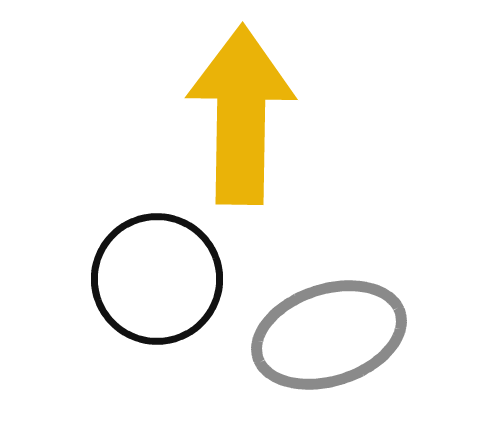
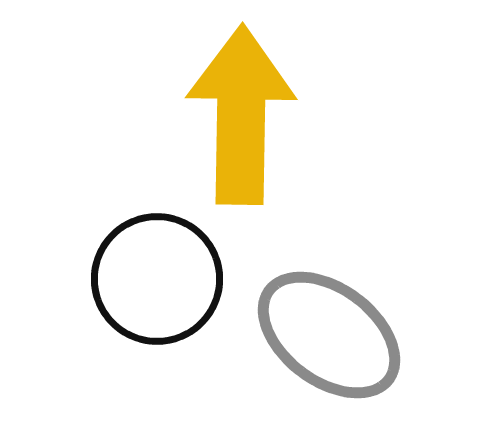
gray ellipse: rotated 55 degrees clockwise
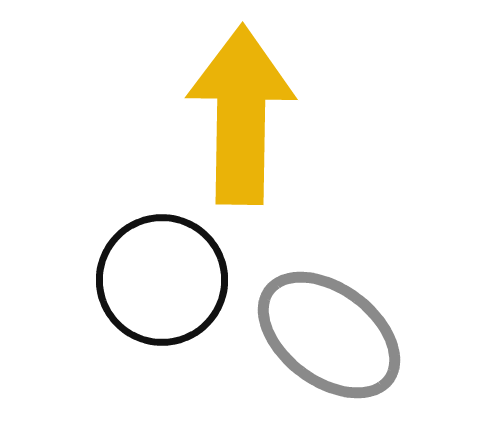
black circle: moved 5 px right, 1 px down
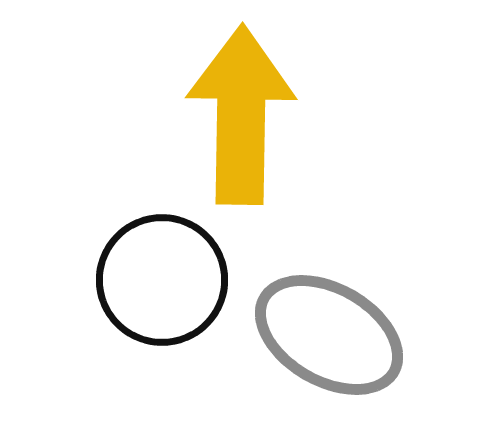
gray ellipse: rotated 7 degrees counterclockwise
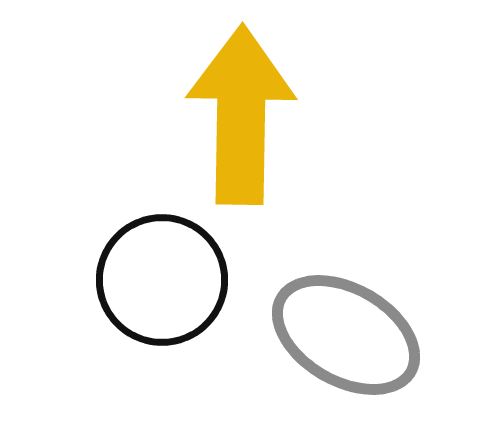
gray ellipse: moved 17 px right
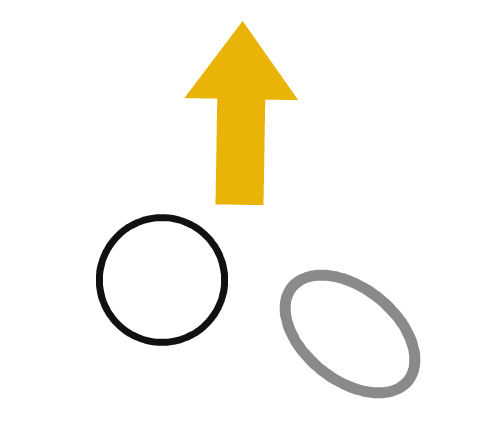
gray ellipse: moved 4 px right, 1 px up; rotated 9 degrees clockwise
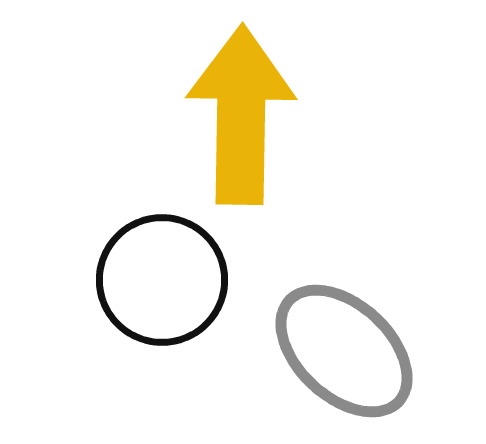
gray ellipse: moved 6 px left, 17 px down; rotated 4 degrees clockwise
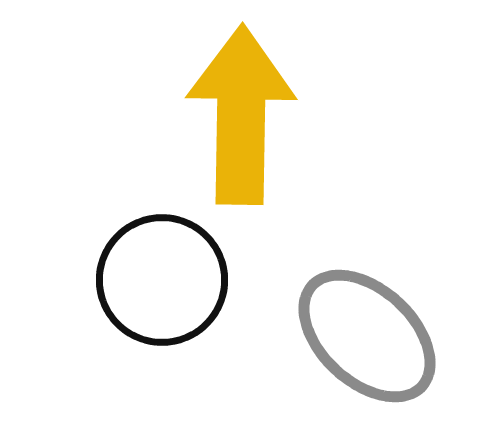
gray ellipse: moved 23 px right, 15 px up
